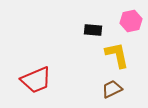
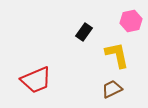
black rectangle: moved 9 px left, 2 px down; rotated 60 degrees counterclockwise
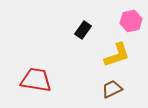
black rectangle: moved 1 px left, 2 px up
yellow L-shape: rotated 84 degrees clockwise
red trapezoid: rotated 148 degrees counterclockwise
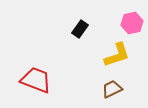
pink hexagon: moved 1 px right, 2 px down
black rectangle: moved 3 px left, 1 px up
red trapezoid: rotated 12 degrees clockwise
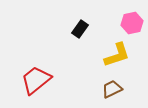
red trapezoid: rotated 60 degrees counterclockwise
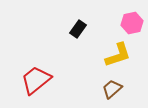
black rectangle: moved 2 px left
yellow L-shape: moved 1 px right
brown trapezoid: rotated 15 degrees counterclockwise
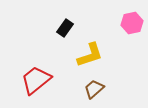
black rectangle: moved 13 px left, 1 px up
yellow L-shape: moved 28 px left
brown trapezoid: moved 18 px left
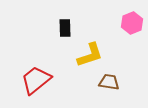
pink hexagon: rotated 10 degrees counterclockwise
black rectangle: rotated 36 degrees counterclockwise
brown trapezoid: moved 15 px right, 7 px up; rotated 50 degrees clockwise
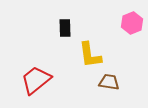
yellow L-shape: rotated 100 degrees clockwise
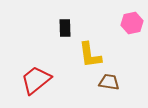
pink hexagon: rotated 10 degrees clockwise
